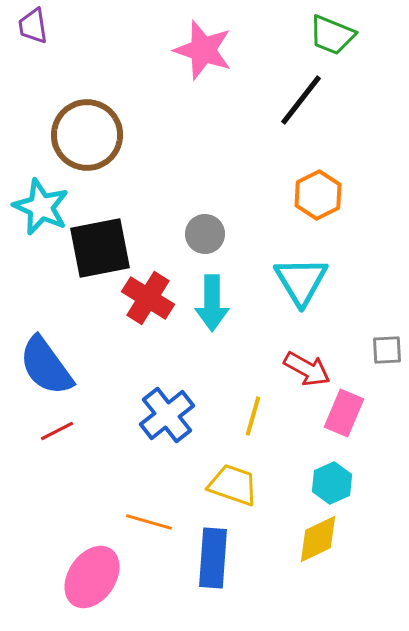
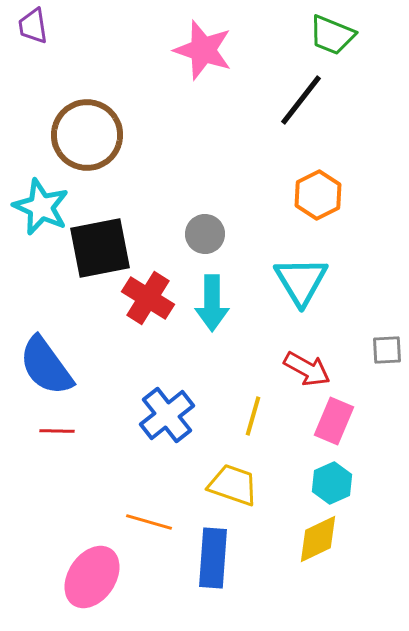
pink rectangle: moved 10 px left, 8 px down
red line: rotated 28 degrees clockwise
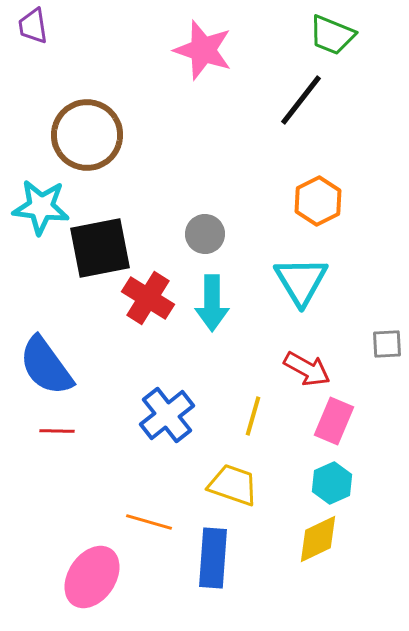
orange hexagon: moved 6 px down
cyan star: rotated 18 degrees counterclockwise
gray square: moved 6 px up
